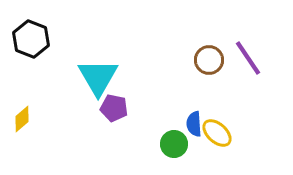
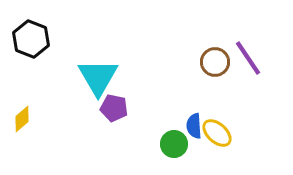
brown circle: moved 6 px right, 2 px down
blue semicircle: moved 2 px down
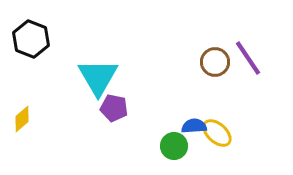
blue semicircle: rotated 90 degrees clockwise
green circle: moved 2 px down
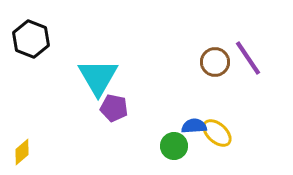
yellow diamond: moved 33 px down
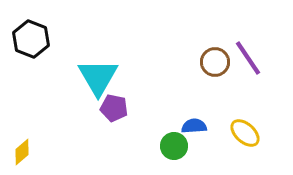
yellow ellipse: moved 28 px right
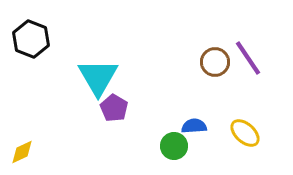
purple pentagon: rotated 20 degrees clockwise
yellow diamond: rotated 16 degrees clockwise
